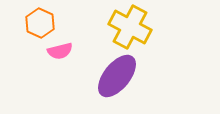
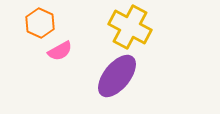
pink semicircle: rotated 15 degrees counterclockwise
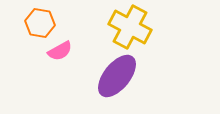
orange hexagon: rotated 16 degrees counterclockwise
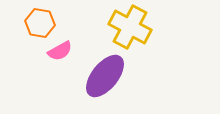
purple ellipse: moved 12 px left
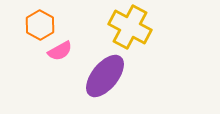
orange hexagon: moved 2 px down; rotated 20 degrees clockwise
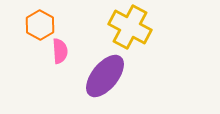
pink semicircle: rotated 65 degrees counterclockwise
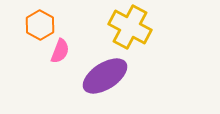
pink semicircle: rotated 25 degrees clockwise
purple ellipse: rotated 18 degrees clockwise
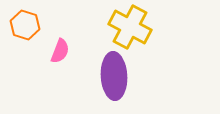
orange hexagon: moved 15 px left; rotated 12 degrees counterclockwise
purple ellipse: moved 9 px right; rotated 60 degrees counterclockwise
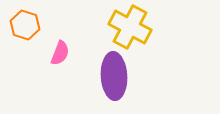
pink semicircle: moved 2 px down
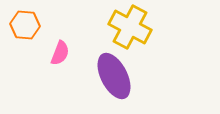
orange hexagon: rotated 12 degrees counterclockwise
purple ellipse: rotated 24 degrees counterclockwise
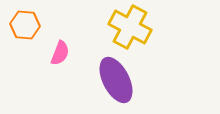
purple ellipse: moved 2 px right, 4 px down
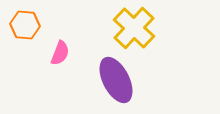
yellow cross: moved 4 px right, 1 px down; rotated 15 degrees clockwise
